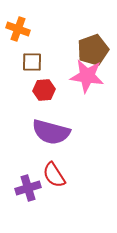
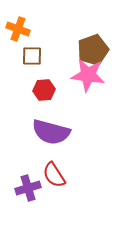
brown square: moved 6 px up
pink star: moved 1 px right, 1 px up
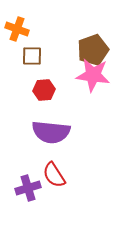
orange cross: moved 1 px left
pink star: moved 5 px right
purple semicircle: rotated 9 degrees counterclockwise
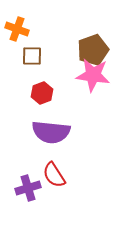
red hexagon: moved 2 px left, 3 px down; rotated 15 degrees counterclockwise
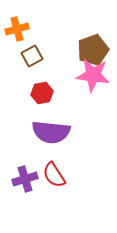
orange cross: rotated 35 degrees counterclockwise
brown square: rotated 30 degrees counterclockwise
red hexagon: rotated 10 degrees clockwise
purple cross: moved 3 px left, 9 px up
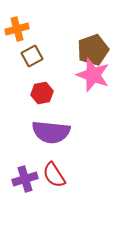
pink star: rotated 12 degrees clockwise
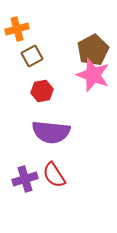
brown pentagon: rotated 8 degrees counterclockwise
red hexagon: moved 2 px up
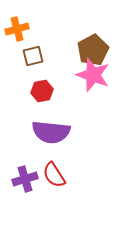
brown square: moved 1 px right; rotated 15 degrees clockwise
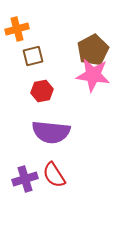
pink star: rotated 12 degrees counterclockwise
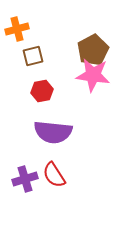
purple semicircle: moved 2 px right
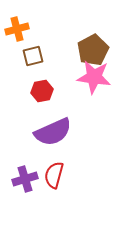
pink star: moved 1 px right, 2 px down
purple semicircle: rotated 30 degrees counterclockwise
red semicircle: rotated 48 degrees clockwise
